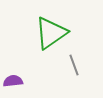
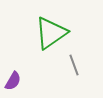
purple semicircle: rotated 126 degrees clockwise
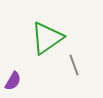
green triangle: moved 4 px left, 5 px down
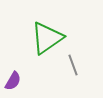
gray line: moved 1 px left
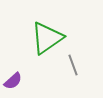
purple semicircle: rotated 18 degrees clockwise
